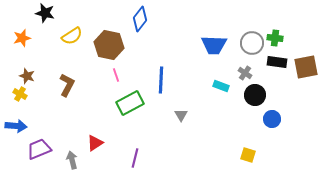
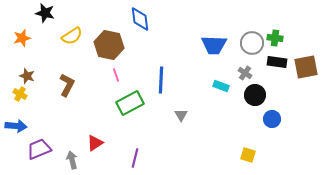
blue diamond: rotated 45 degrees counterclockwise
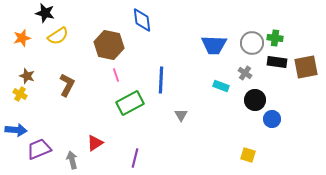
blue diamond: moved 2 px right, 1 px down
yellow semicircle: moved 14 px left
black circle: moved 5 px down
blue arrow: moved 4 px down
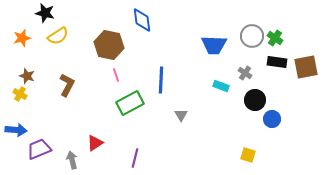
green cross: rotated 28 degrees clockwise
gray circle: moved 7 px up
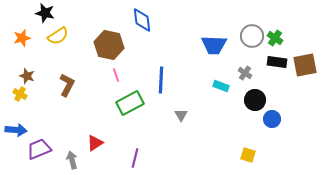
brown square: moved 1 px left, 2 px up
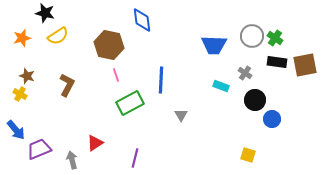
blue arrow: rotated 45 degrees clockwise
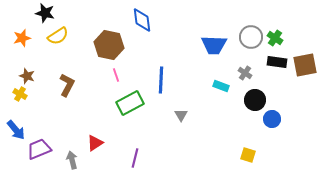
gray circle: moved 1 px left, 1 px down
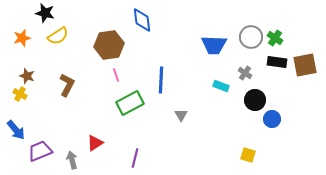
brown hexagon: rotated 20 degrees counterclockwise
purple trapezoid: moved 1 px right, 2 px down
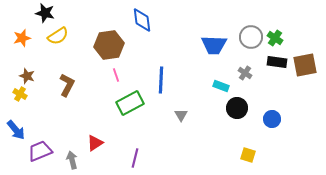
black circle: moved 18 px left, 8 px down
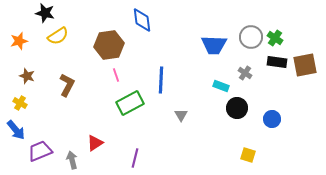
orange star: moved 3 px left, 3 px down
yellow cross: moved 9 px down
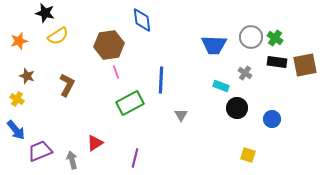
pink line: moved 3 px up
yellow cross: moved 3 px left, 4 px up
